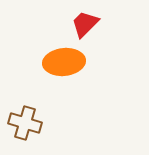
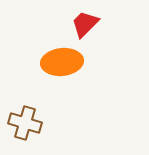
orange ellipse: moved 2 px left
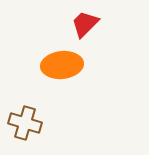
orange ellipse: moved 3 px down
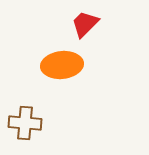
brown cross: rotated 12 degrees counterclockwise
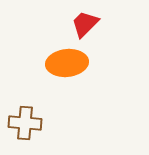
orange ellipse: moved 5 px right, 2 px up
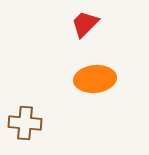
orange ellipse: moved 28 px right, 16 px down
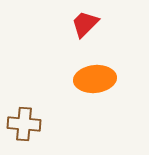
brown cross: moved 1 px left, 1 px down
